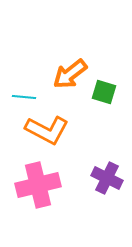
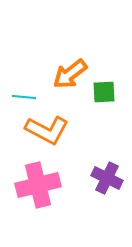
green square: rotated 20 degrees counterclockwise
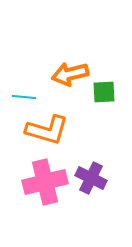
orange arrow: rotated 24 degrees clockwise
orange L-shape: rotated 12 degrees counterclockwise
purple cross: moved 16 px left
pink cross: moved 7 px right, 3 px up
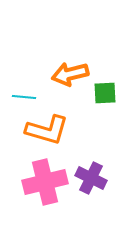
green square: moved 1 px right, 1 px down
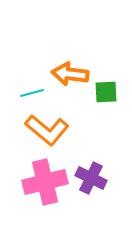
orange arrow: rotated 21 degrees clockwise
green square: moved 1 px right, 1 px up
cyan line: moved 8 px right, 4 px up; rotated 20 degrees counterclockwise
orange L-shape: rotated 24 degrees clockwise
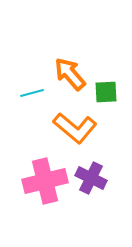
orange arrow: rotated 42 degrees clockwise
orange L-shape: moved 28 px right, 2 px up
pink cross: moved 1 px up
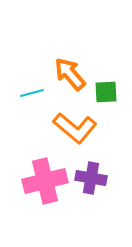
purple cross: rotated 16 degrees counterclockwise
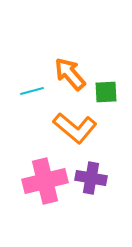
cyan line: moved 2 px up
